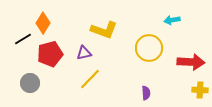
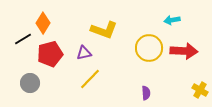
red arrow: moved 7 px left, 11 px up
yellow cross: rotated 28 degrees clockwise
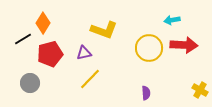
red arrow: moved 6 px up
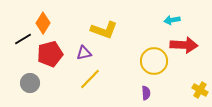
yellow circle: moved 5 px right, 13 px down
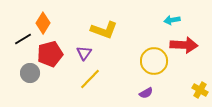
purple triangle: rotated 42 degrees counterclockwise
gray circle: moved 10 px up
purple semicircle: rotated 64 degrees clockwise
